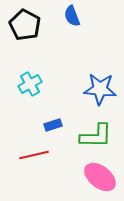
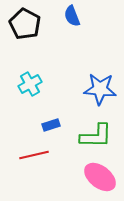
black pentagon: moved 1 px up
blue rectangle: moved 2 px left
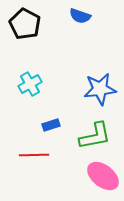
blue semicircle: moved 8 px right; rotated 50 degrees counterclockwise
blue star: rotated 12 degrees counterclockwise
green L-shape: moved 1 px left; rotated 12 degrees counterclockwise
red line: rotated 12 degrees clockwise
pink ellipse: moved 3 px right, 1 px up
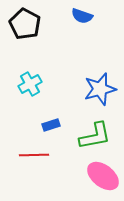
blue semicircle: moved 2 px right
blue star: rotated 8 degrees counterclockwise
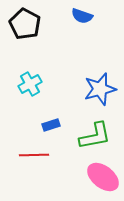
pink ellipse: moved 1 px down
